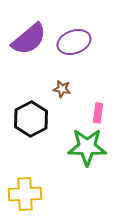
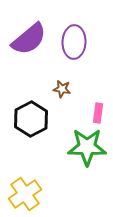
purple ellipse: rotated 68 degrees counterclockwise
yellow cross: rotated 32 degrees counterclockwise
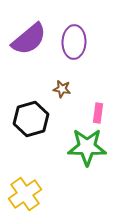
black hexagon: rotated 12 degrees clockwise
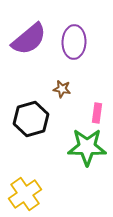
pink rectangle: moved 1 px left
